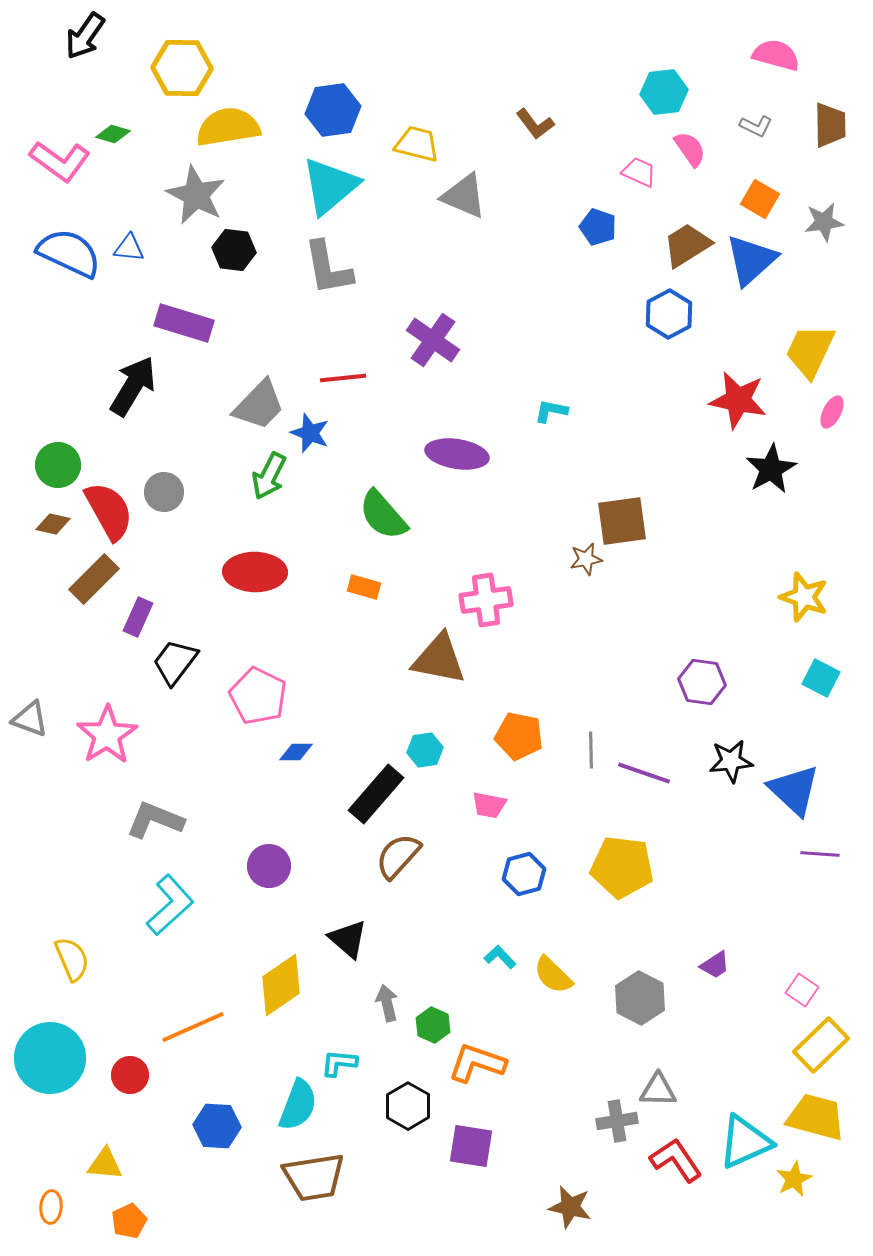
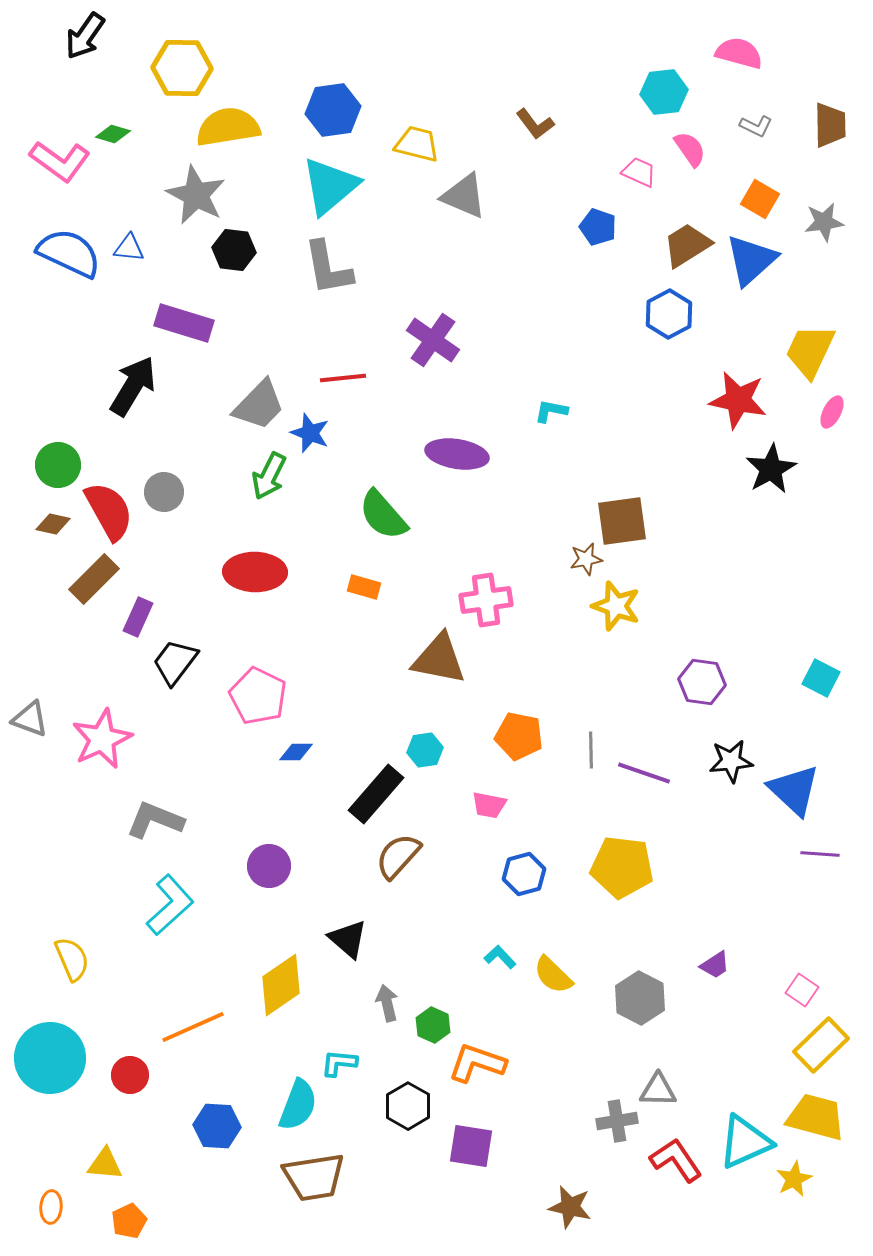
pink semicircle at (776, 55): moved 37 px left, 2 px up
yellow star at (804, 597): moved 188 px left, 9 px down
pink star at (107, 735): moved 5 px left, 4 px down; rotated 8 degrees clockwise
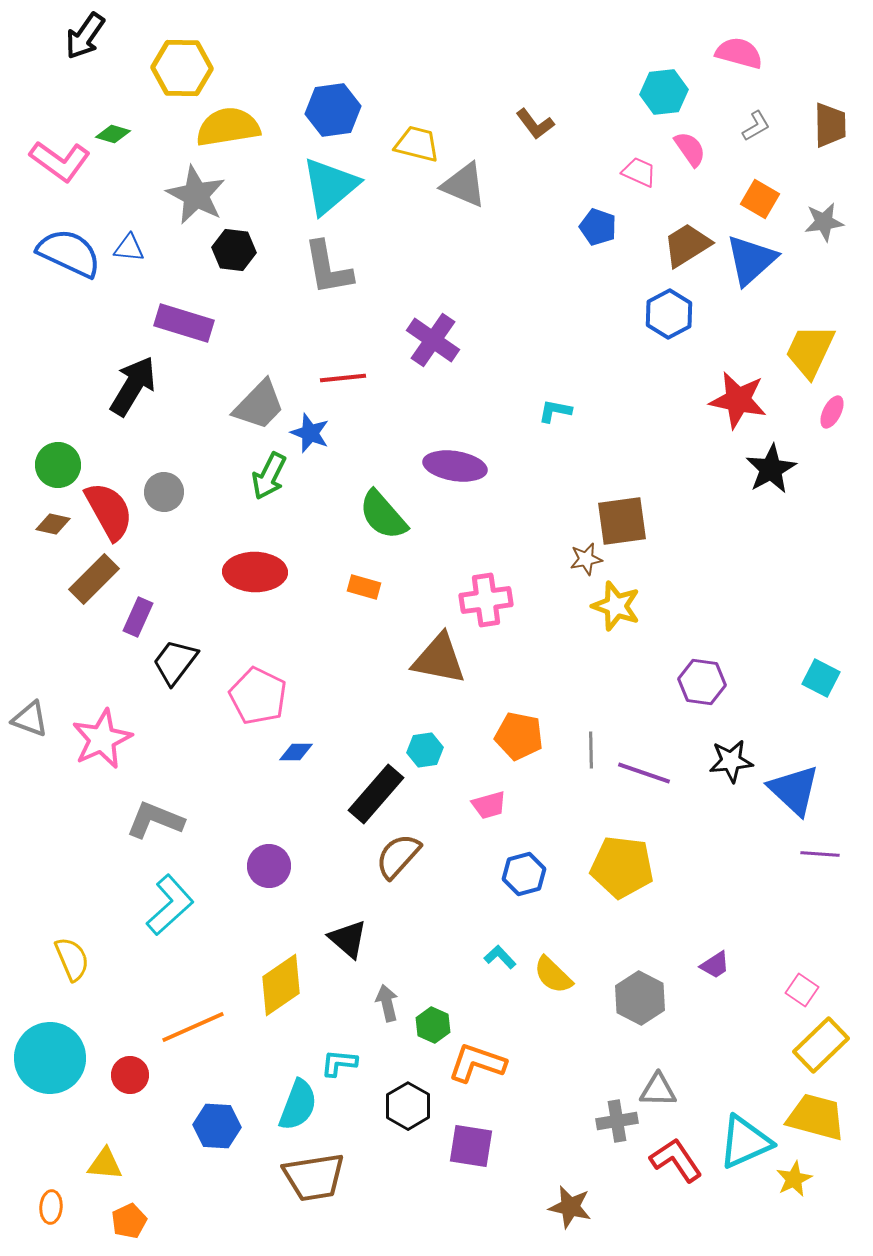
gray L-shape at (756, 126): rotated 56 degrees counterclockwise
gray triangle at (464, 196): moved 11 px up
cyan L-shape at (551, 411): moved 4 px right
purple ellipse at (457, 454): moved 2 px left, 12 px down
pink trapezoid at (489, 805): rotated 27 degrees counterclockwise
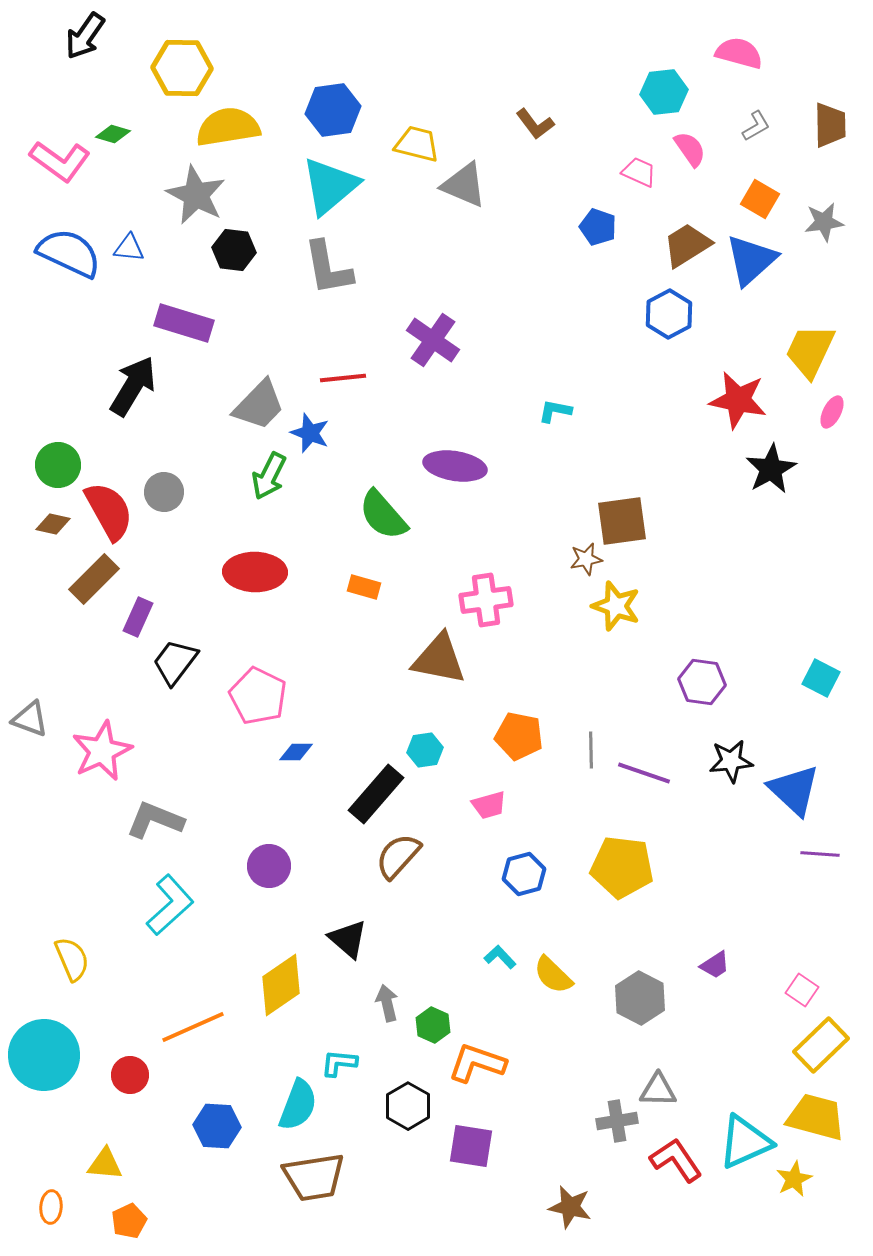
pink star at (102, 739): moved 12 px down
cyan circle at (50, 1058): moved 6 px left, 3 px up
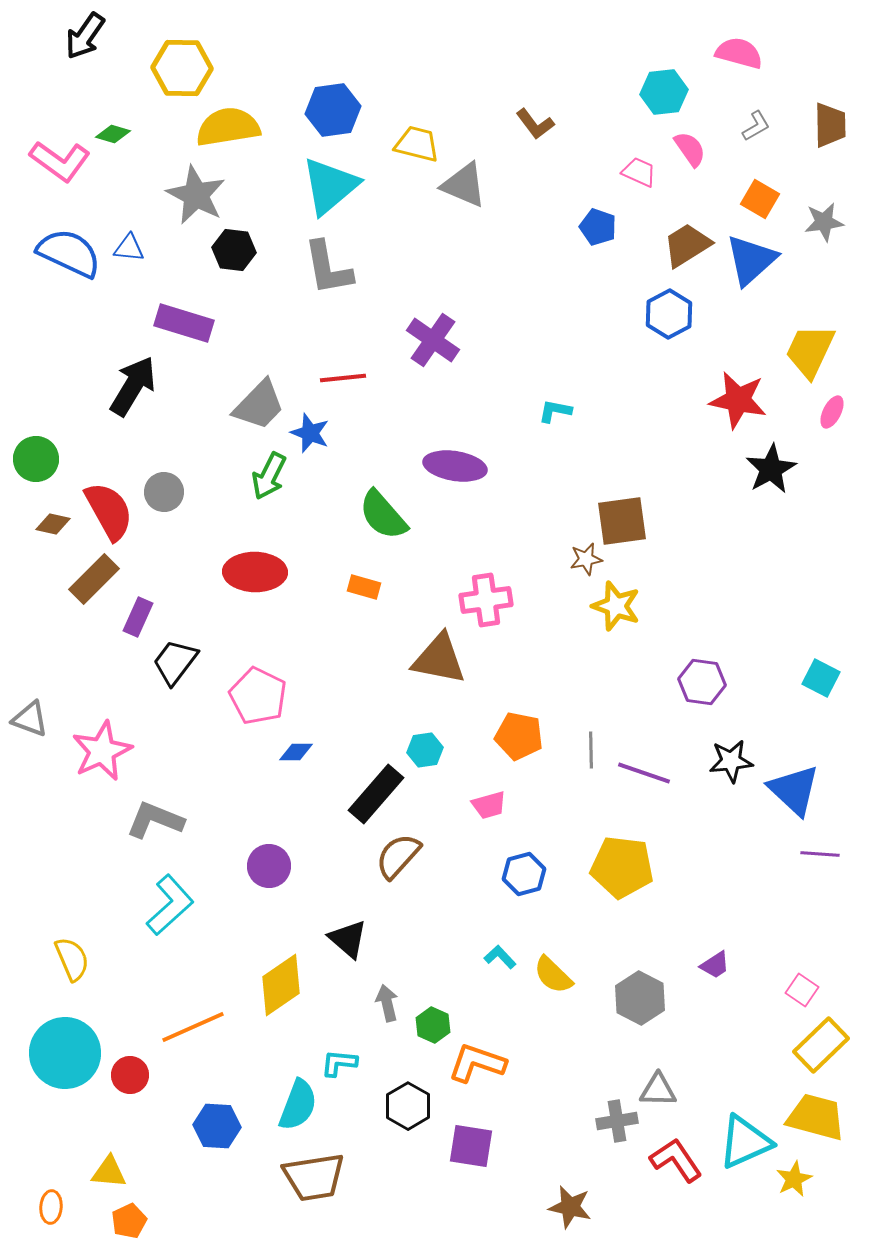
green circle at (58, 465): moved 22 px left, 6 px up
cyan circle at (44, 1055): moved 21 px right, 2 px up
yellow triangle at (105, 1164): moved 4 px right, 8 px down
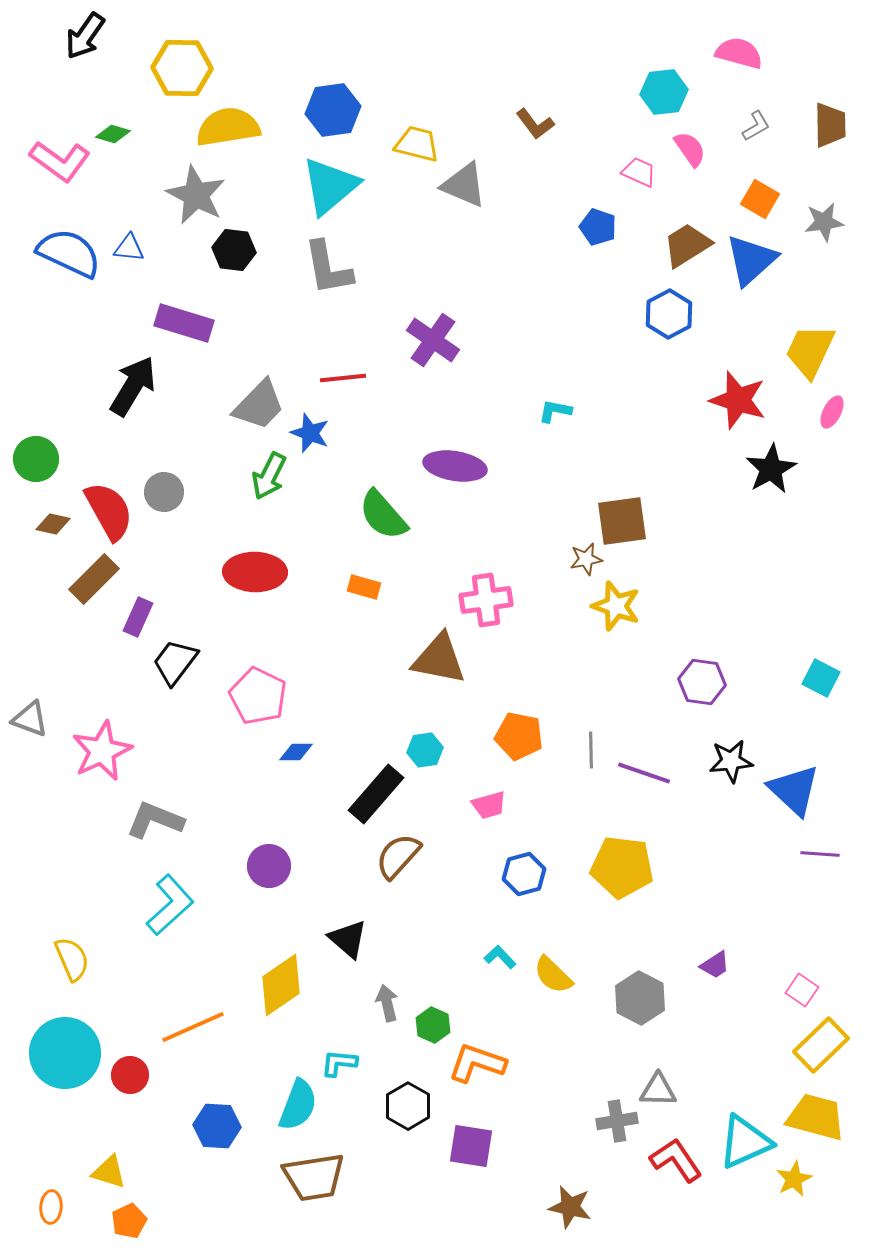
red star at (738, 400): rotated 6 degrees clockwise
yellow triangle at (109, 1172): rotated 12 degrees clockwise
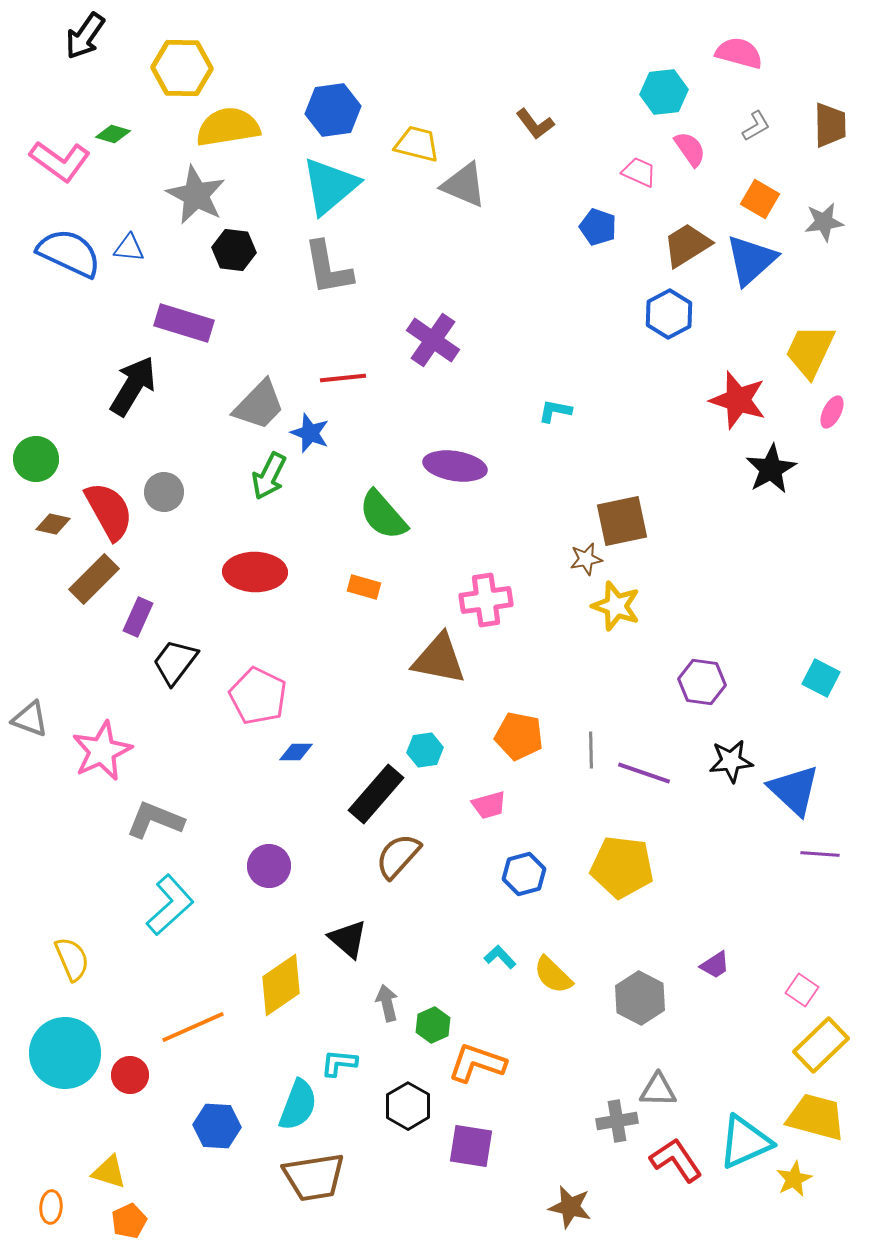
brown square at (622, 521): rotated 4 degrees counterclockwise
green hexagon at (433, 1025): rotated 12 degrees clockwise
